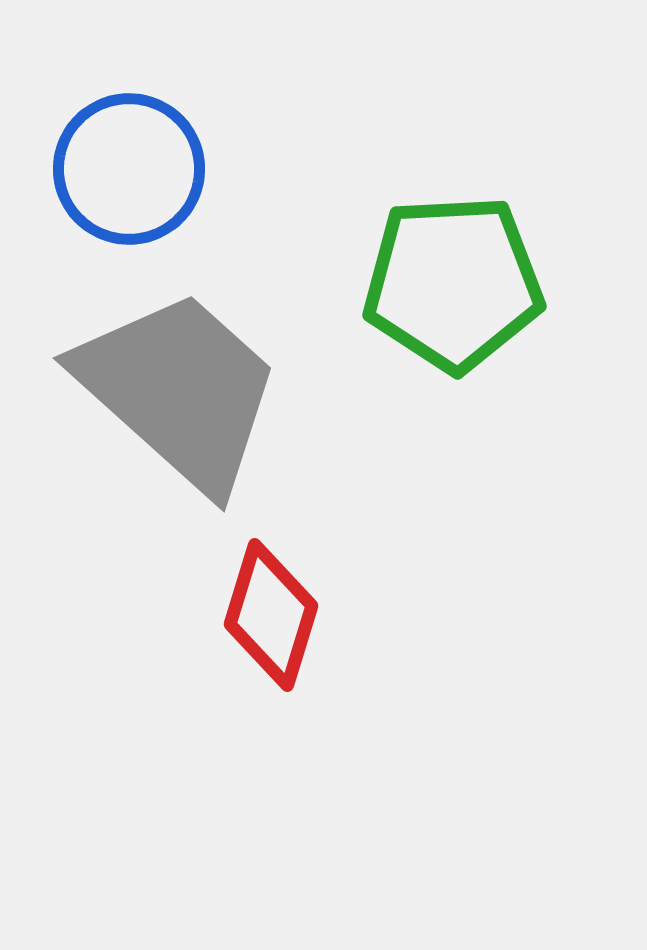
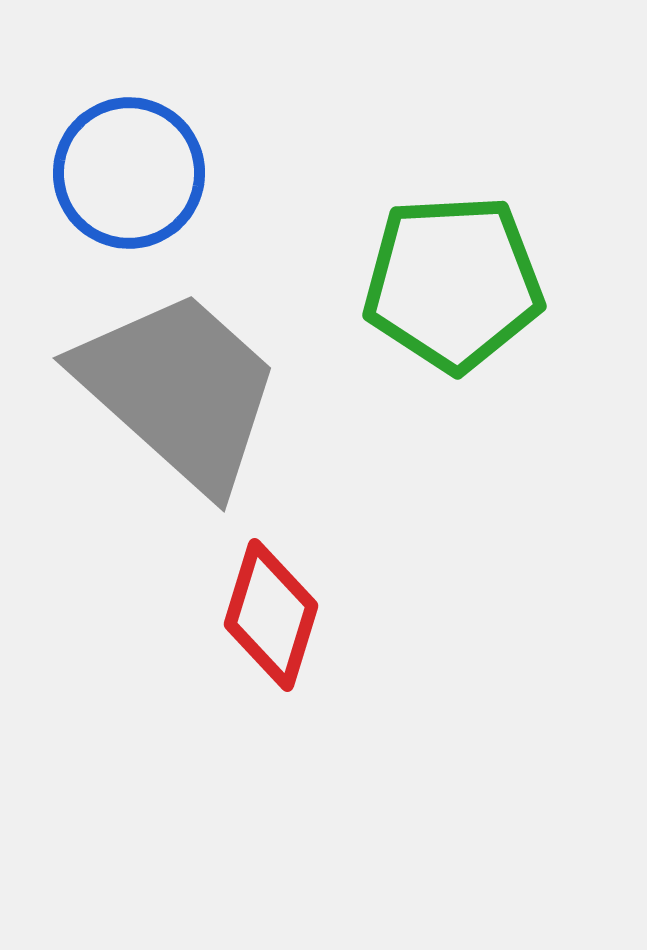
blue circle: moved 4 px down
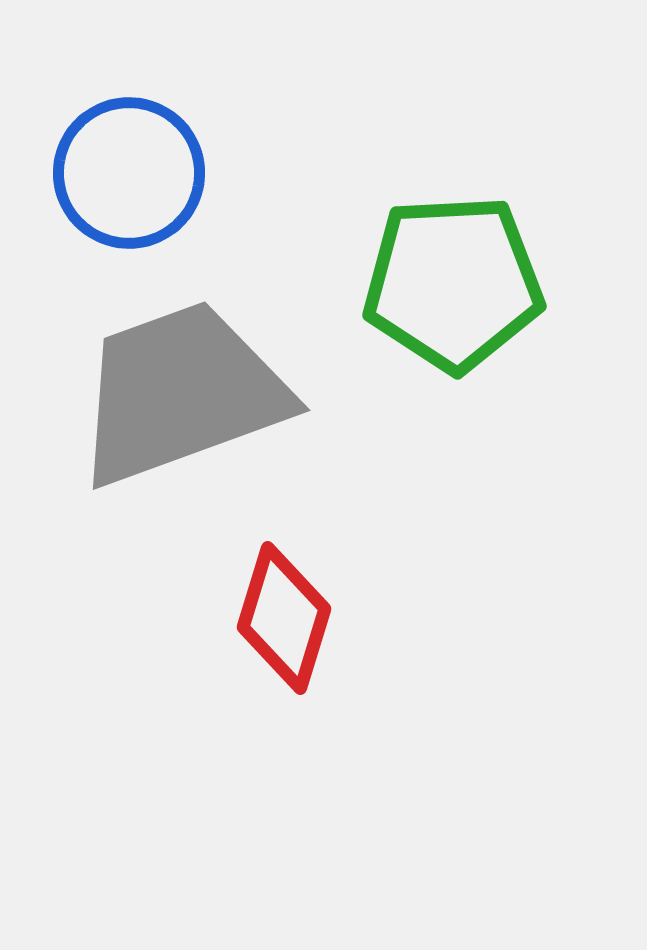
gray trapezoid: moved 2 px right, 3 px down; rotated 62 degrees counterclockwise
red diamond: moved 13 px right, 3 px down
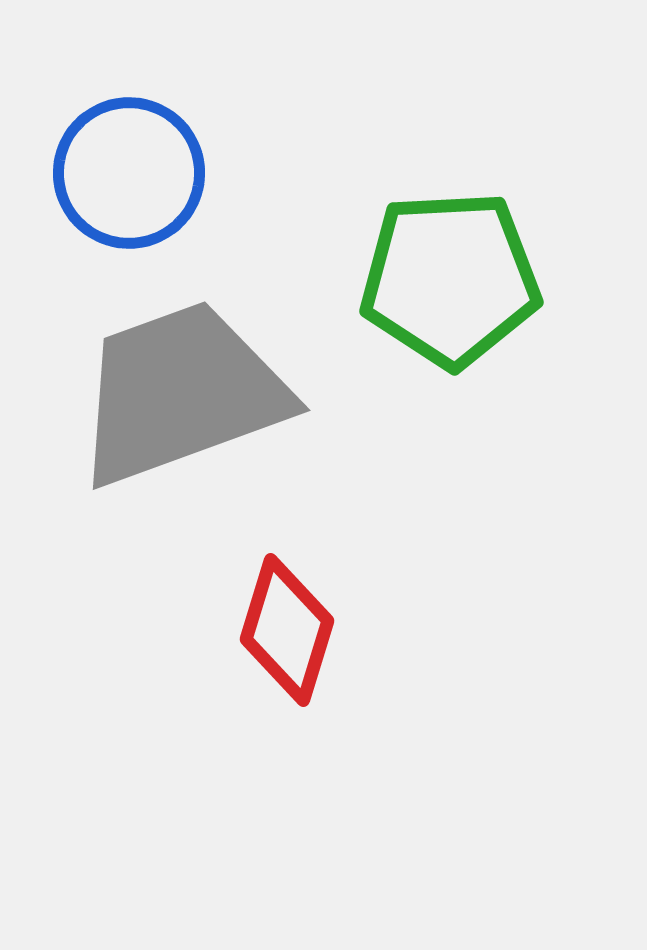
green pentagon: moved 3 px left, 4 px up
red diamond: moved 3 px right, 12 px down
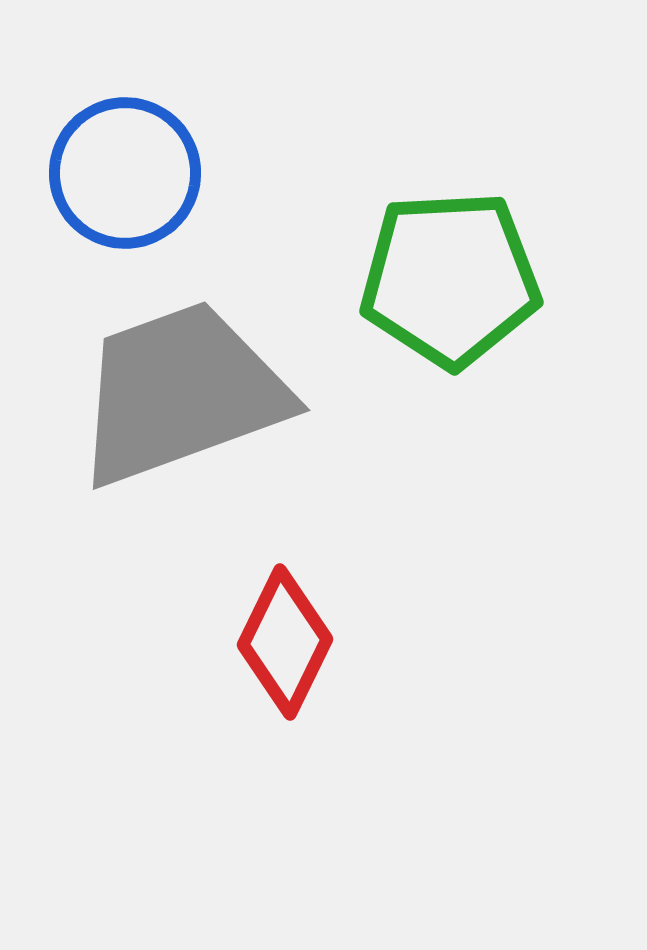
blue circle: moved 4 px left
red diamond: moved 2 px left, 12 px down; rotated 9 degrees clockwise
